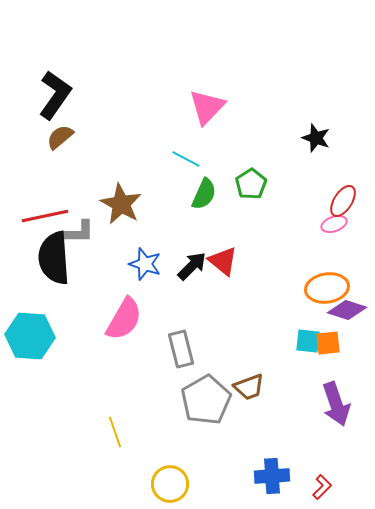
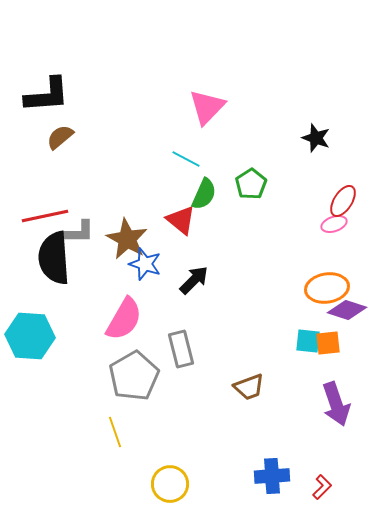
black L-shape: moved 8 px left; rotated 51 degrees clockwise
brown star: moved 6 px right, 35 px down
red triangle: moved 42 px left, 41 px up
black arrow: moved 2 px right, 14 px down
gray pentagon: moved 72 px left, 24 px up
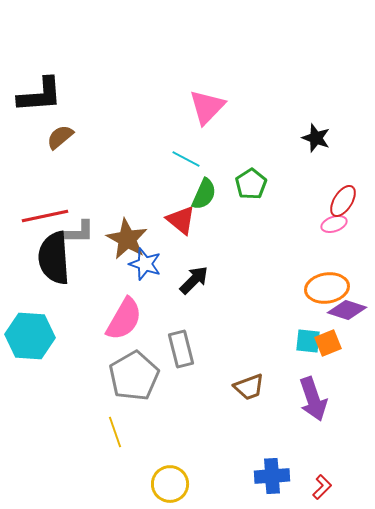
black L-shape: moved 7 px left
orange square: rotated 16 degrees counterclockwise
purple arrow: moved 23 px left, 5 px up
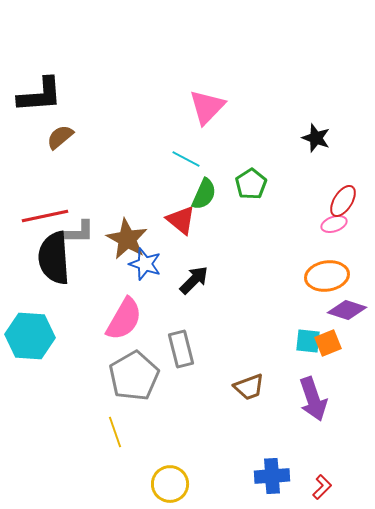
orange ellipse: moved 12 px up
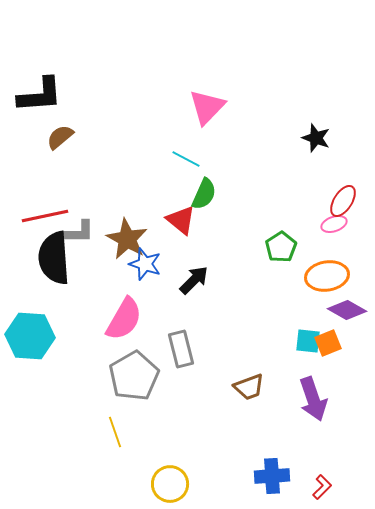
green pentagon: moved 30 px right, 63 px down
purple diamond: rotated 12 degrees clockwise
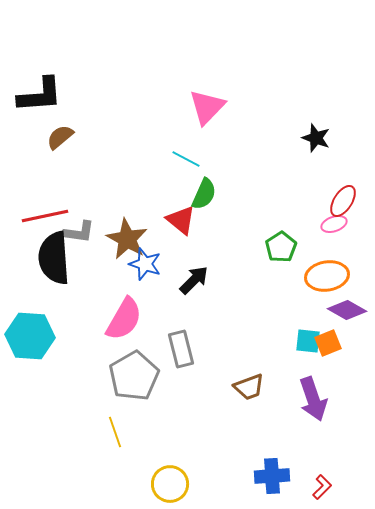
gray L-shape: rotated 8 degrees clockwise
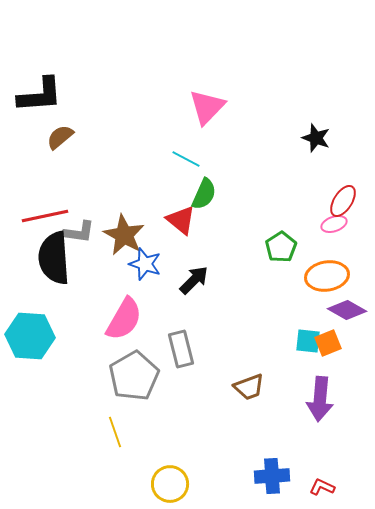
brown star: moved 3 px left, 4 px up
purple arrow: moved 7 px right; rotated 24 degrees clockwise
red L-shape: rotated 110 degrees counterclockwise
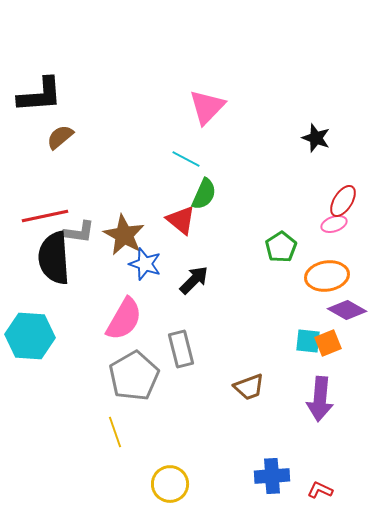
red L-shape: moved 2 px left, 3 px down
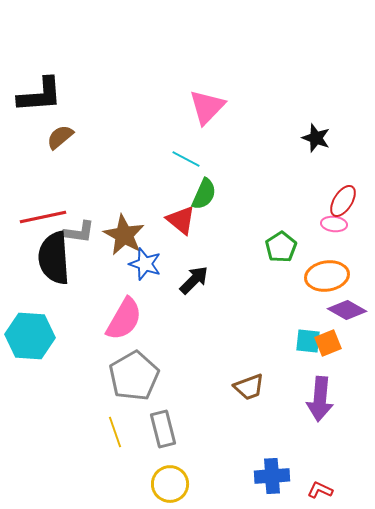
red line: moved 2 px left, 1 px down
pink ellipse: rotated 25 degrees clockwise
gray rectangle: moved 18 px left, 80 px down
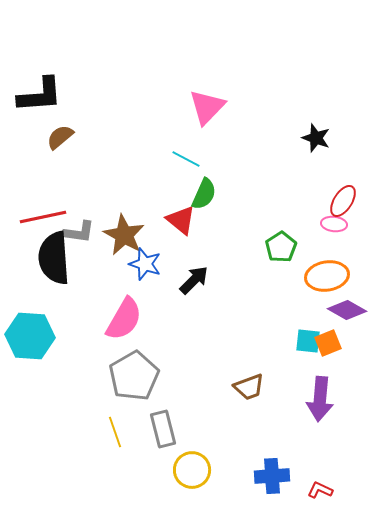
yellow circle: moved 22 px right, 14 px up
